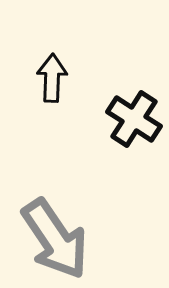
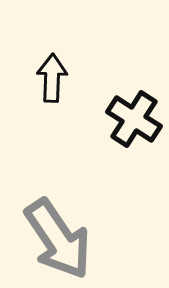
gray arrow: moved 3 px right
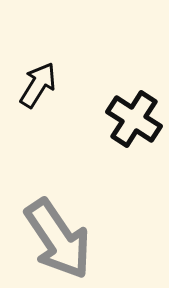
black arrow: moved 14 px left, 7 px down; rotated 30 degrees clockwise
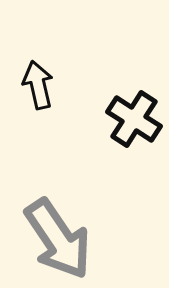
black arrow: rotated 45 degrees counterclockwise
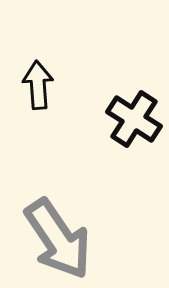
black arrow: rotated 9 degrees clockwise
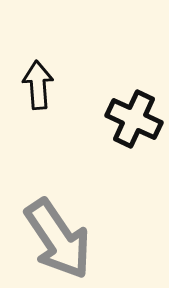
black cross: rotated 8 degrees counterclockwise
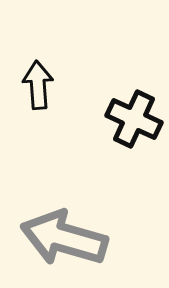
gray arrow: moved 6 px right, 1 px up; rotated 140 degrees clockwise
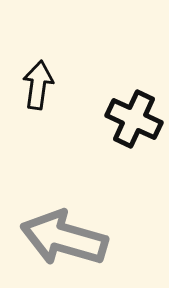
black arrow: rotated 12 degrees clockwise
